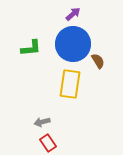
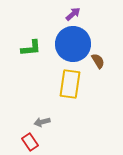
red rectangle: moved 18 px left, 1 px up
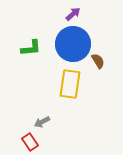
gray arrow: rotated 14 degrees counterclockwise
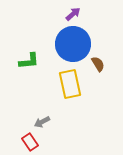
green L-shape: moved 2 px left, 13 px down
brown semicircle: moved 3 px down
yellow rectangle: rotated 20 degrees counterclockwise
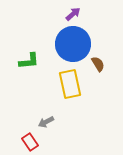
gray arrow: moved 4 px right
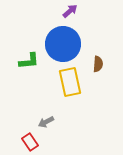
purple arrow: moved 3 px left, 3 px up
blue circle: moved 10 px left
brown semicircle: rotated 35 degrees clockwise
yellow rectangle: moved 2 px up
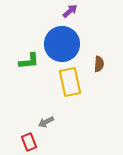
blue circle: moved 1 px left
brown semicircle: moved 1 px right
red rectangle: moved 1 px left; rotated 12 degrees clockwise
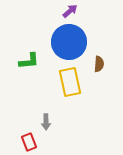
blue circle: moved 7 px right, 2 px up
gray arrow: rotated 63 degrees counterclockwise
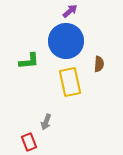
blue circle: moved 3 px left, 1 px up
gray arrow: rotated 21 degrees clockwise
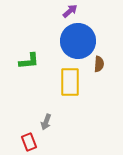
blue circle: moved 12 px right
yellow rectangle: rotated 12 degrees clockwise
